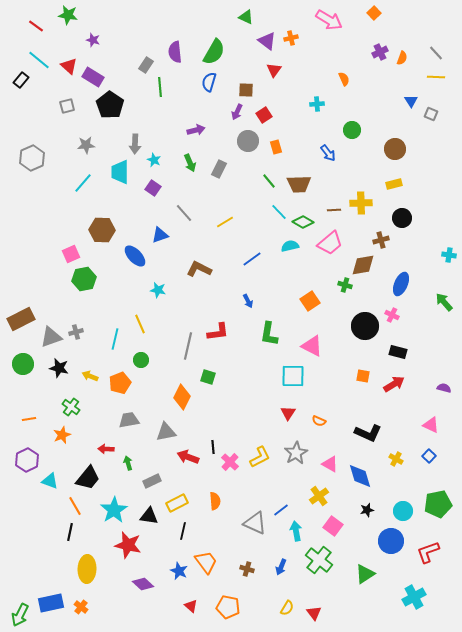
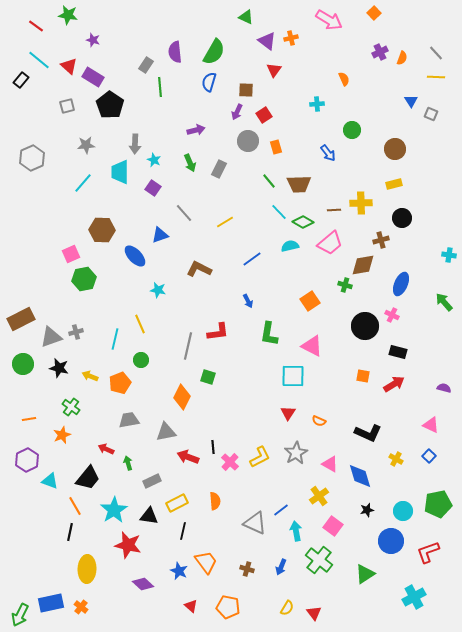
red arrow at (106, 449): rotated 21 degrees clockwise
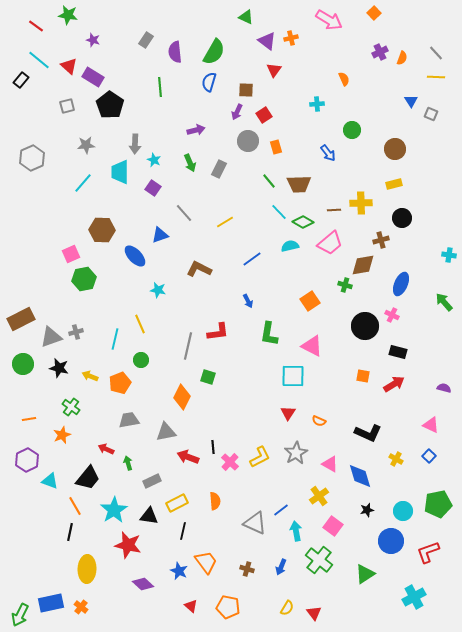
gray rectangle at (146, 65): moved 25 px up
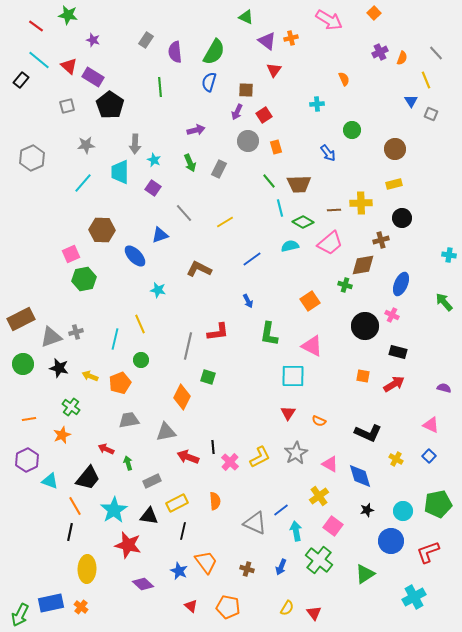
yellow line at (436, 77): moved 10 px left, 3 px down; rotated 66 degrees clockwise
cyan line at (279, 212): moved 1 px right, 4 px up; rotated 30 degrees clockwise
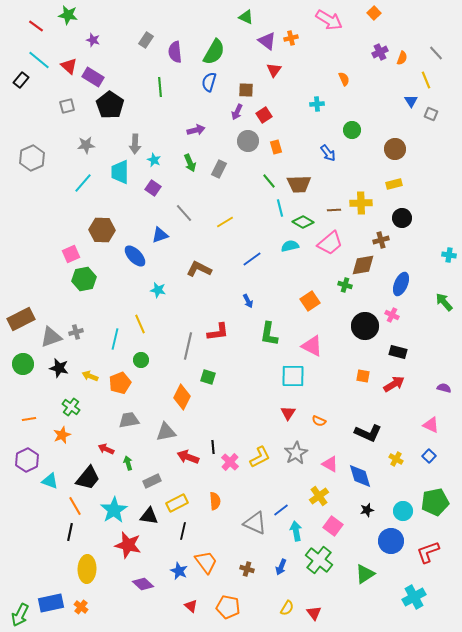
green pentagon at (438, 504): moved 3 px left, 2 px up
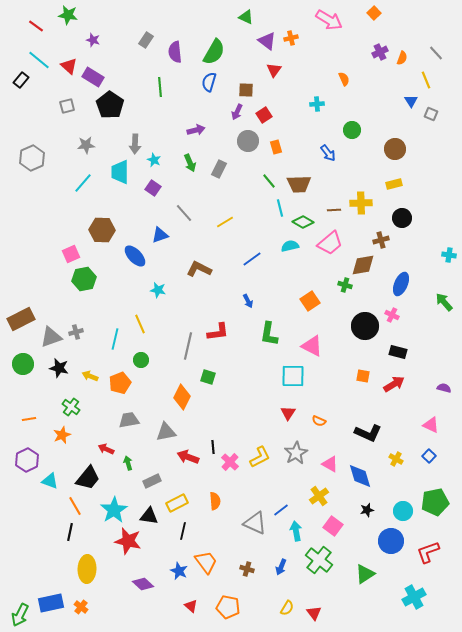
red star at (128, 545): moved 4 px up
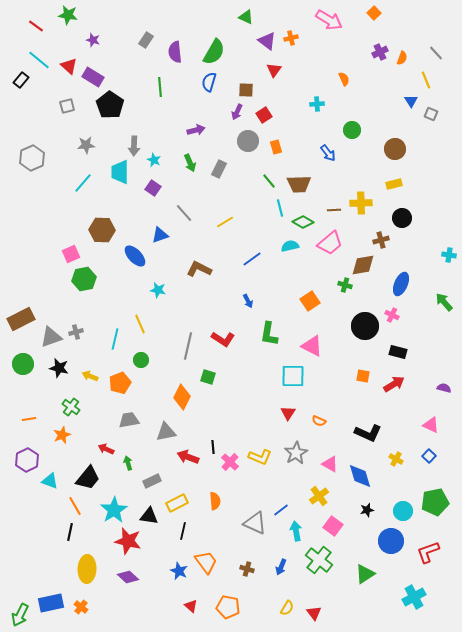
gray arrow at (135, 144): moved 1 px left, 2 px down
red L-shape at (218, 332): moved 5 px right, 7 px down; rotated 40 degrees clockwise
yellow L-shape at (260, 457): rotated 50 degrees clockwise
purple diamond at (143, 584): moved 15 px left, 7 px up
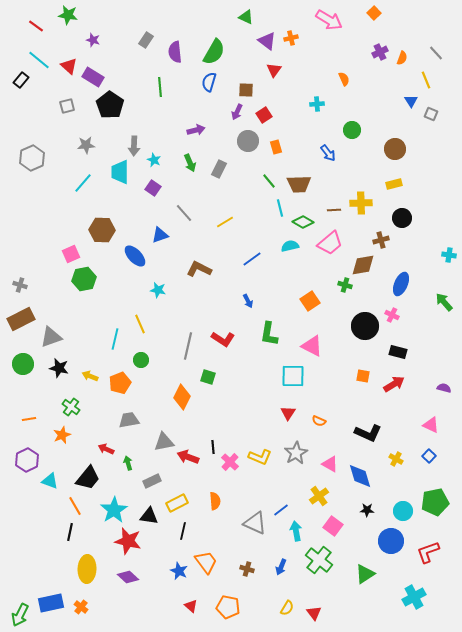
gray cross at (76, 332): moved 56 px left, 47 px up; rotated 32 degrees clockwise
gray triangle at (166, 432): moved 2 px left, 10 px down
black star at (367, 510): rotated 16 degrees clockwise
